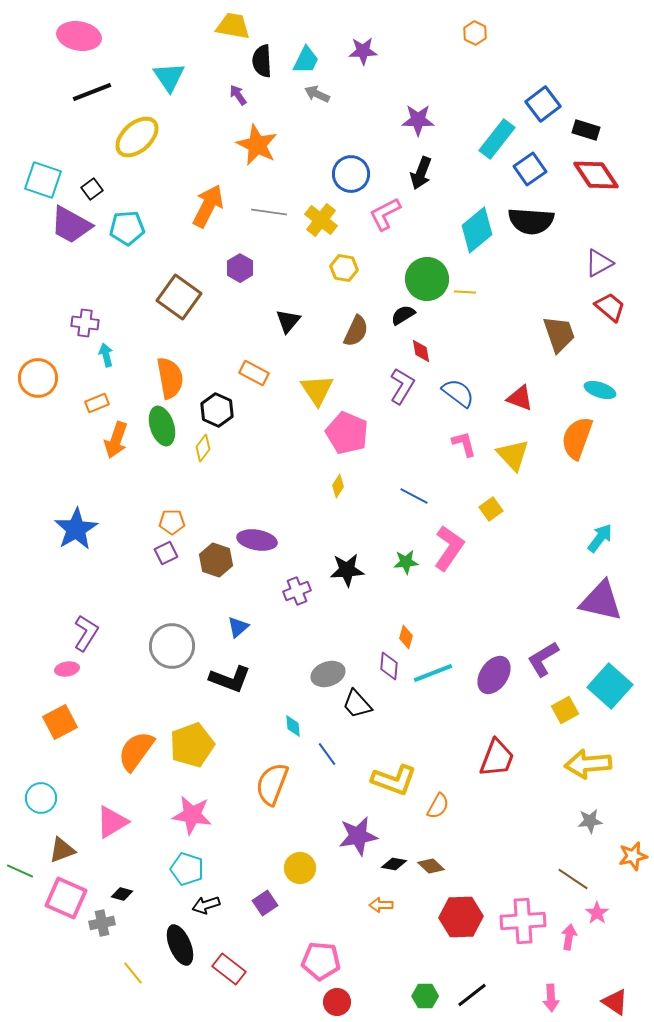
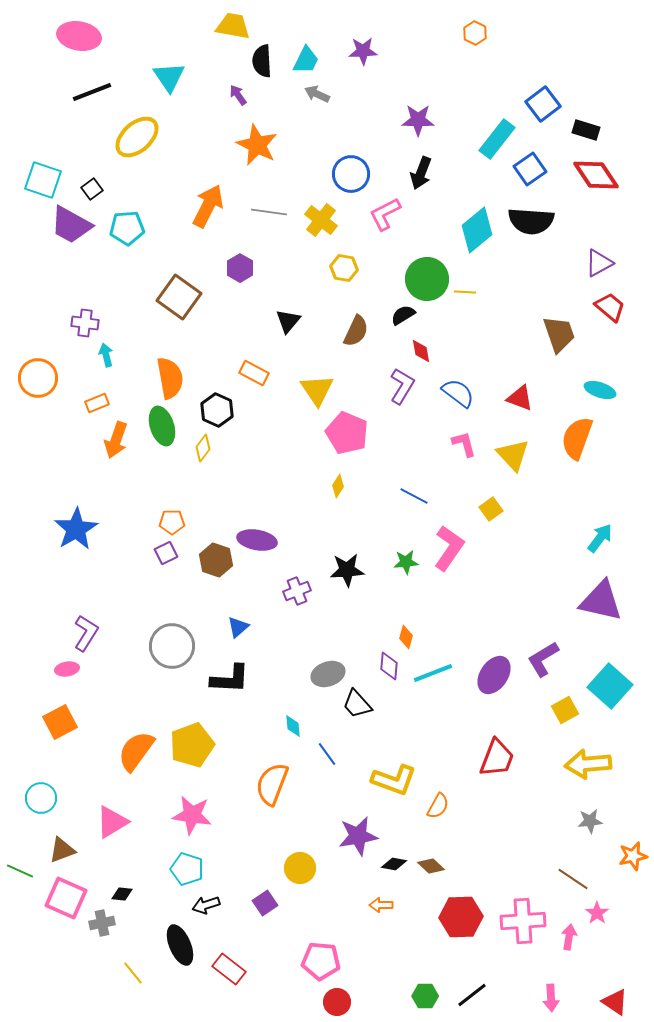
black L-shape at (230, 679): rotated 18 degrees counterclockwise
black diamond at (122, 894): rotated 10 degrees counterclockwise
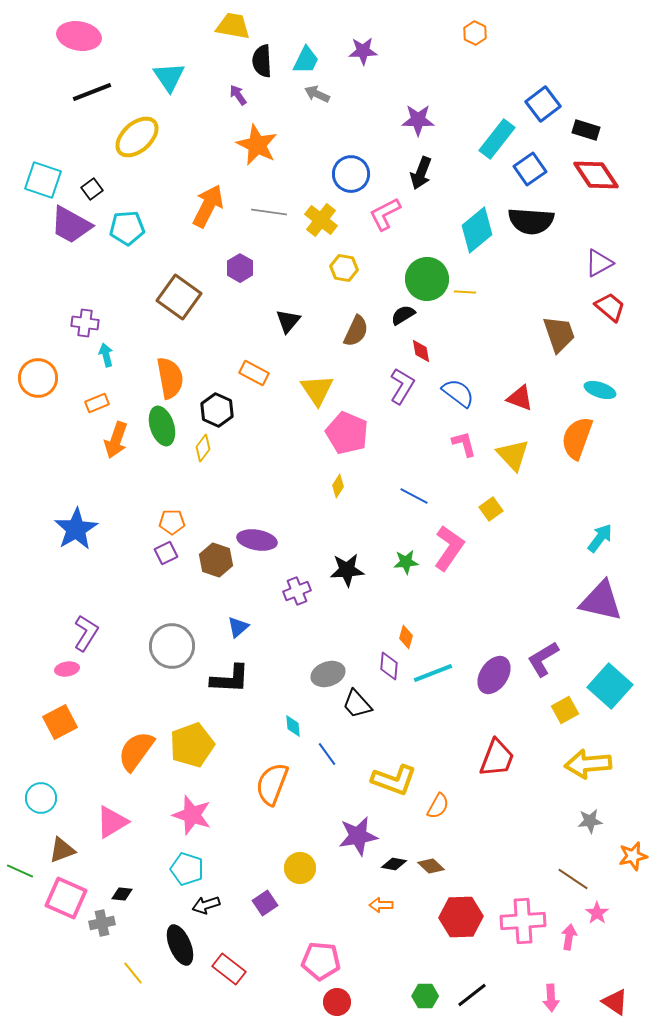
pink star at (192, 815): rotated 9 degrees clockwise
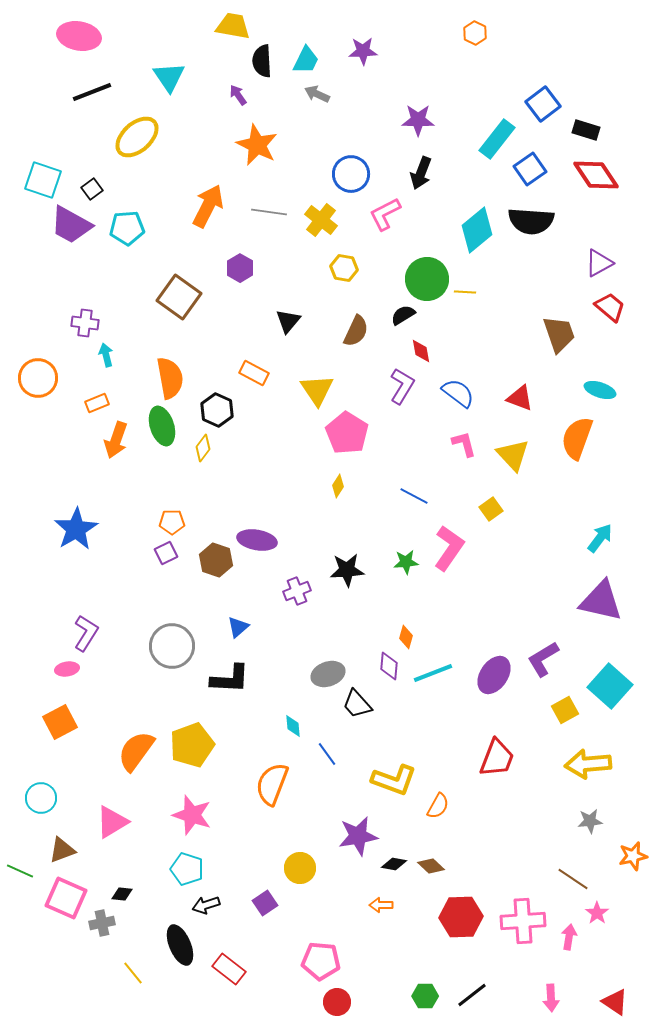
pink pentagon at (347, 433): rotated 9 degrees clockwise
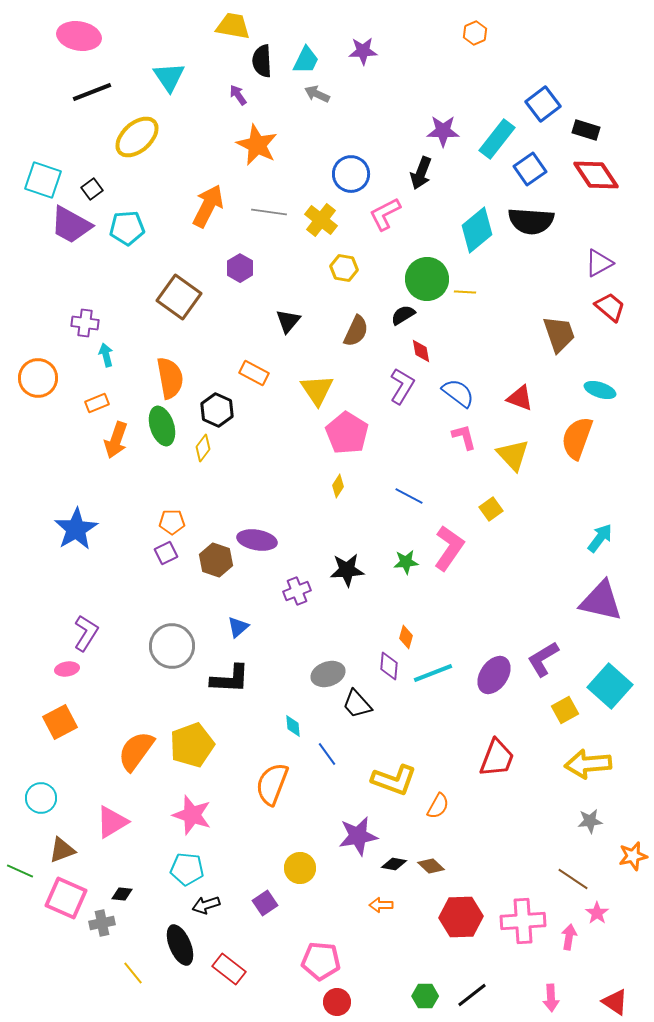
orange hexagon at (475, 33): rotated 10 degrees clockwise
purple star at (418, 120): moved 25 px right, 11 px down
pink L-shape at (464, 444): moved 7 px up
blue line at (414, 496): moved 5 px left
cyan pentagon at (187, 869): rotated 12 degrees counterclockwise
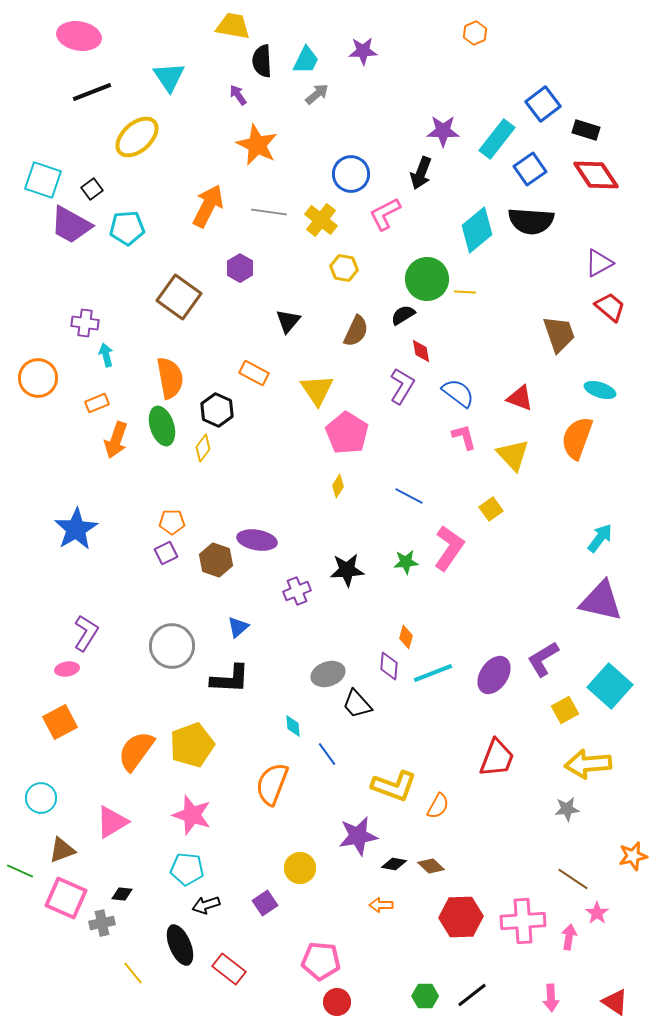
gray arrow at (317, 94): rotated 115 degrees clockwise
yellow L-shape at (394, 780): moved 6 px down
gray star at (590, 821): moved 23 px left, 12 px up
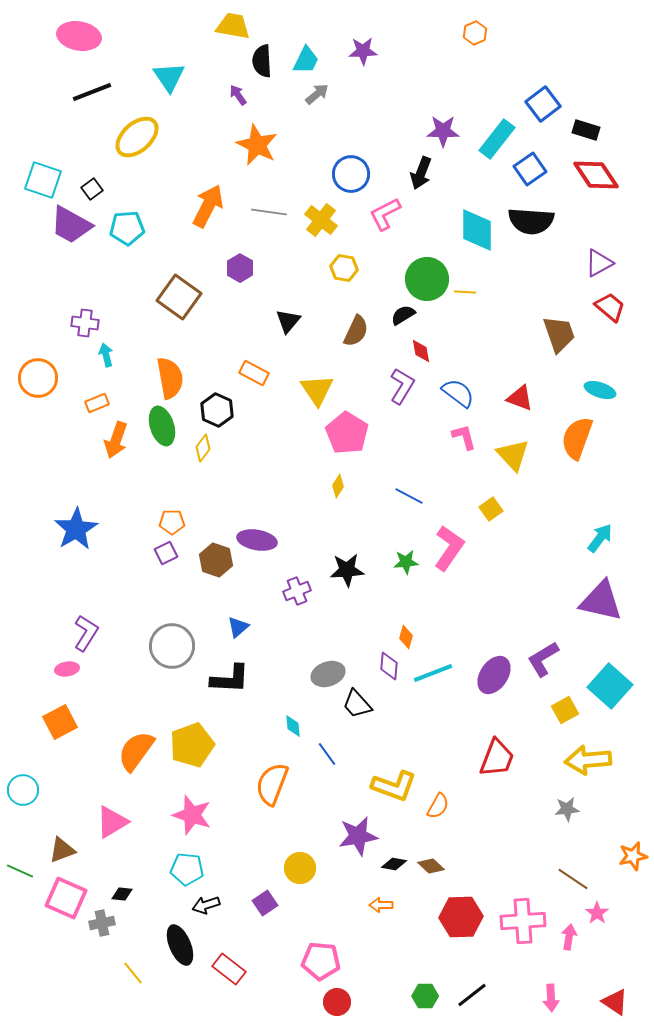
cyan diamond at (477, 230): rotated 51 degrees counterclockwise
yellow arrow at (588, 764): moved 4 px up
cyan circle at (41, 798): moved 18 px left, 8 px up
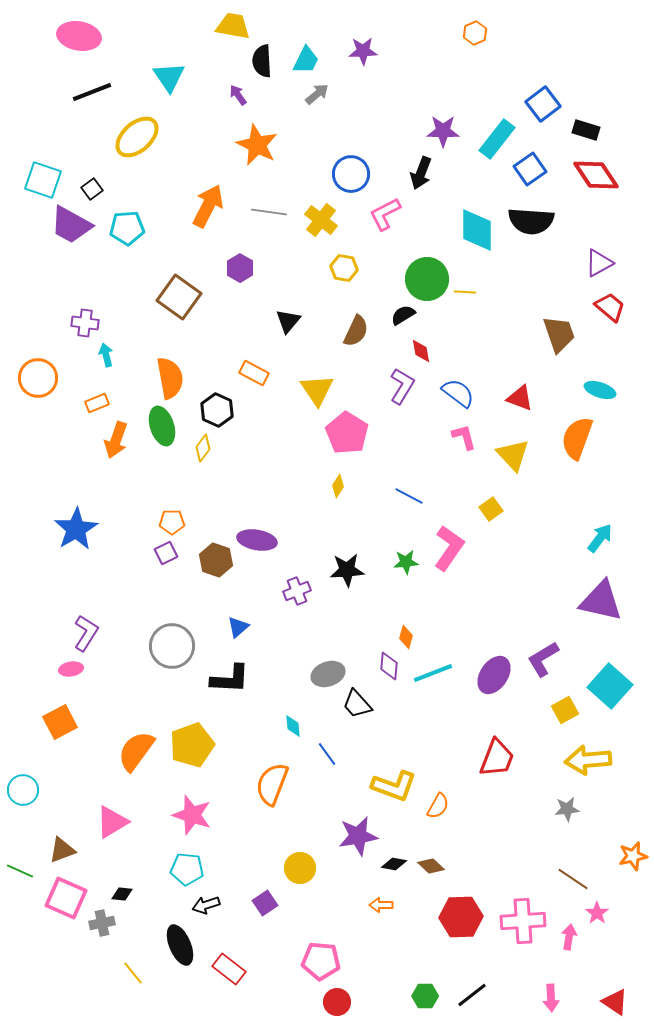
pink ellipse at (67, 669): moved 4 px right
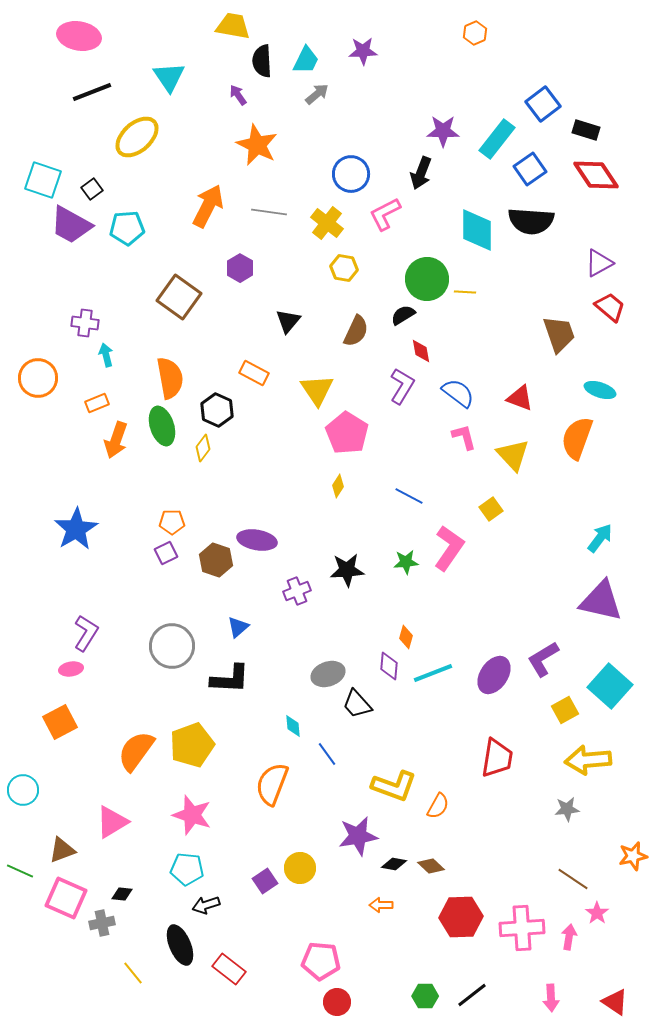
yellow cross at (321, 220): moved 6 px right, 3 px down
red trapezoid at (497, 758): rotated 12 degrees counterclockwise
purple square at (265, 903): moved 22 px up
pink cross at (523, 921): moved 1 px left, 7 px down
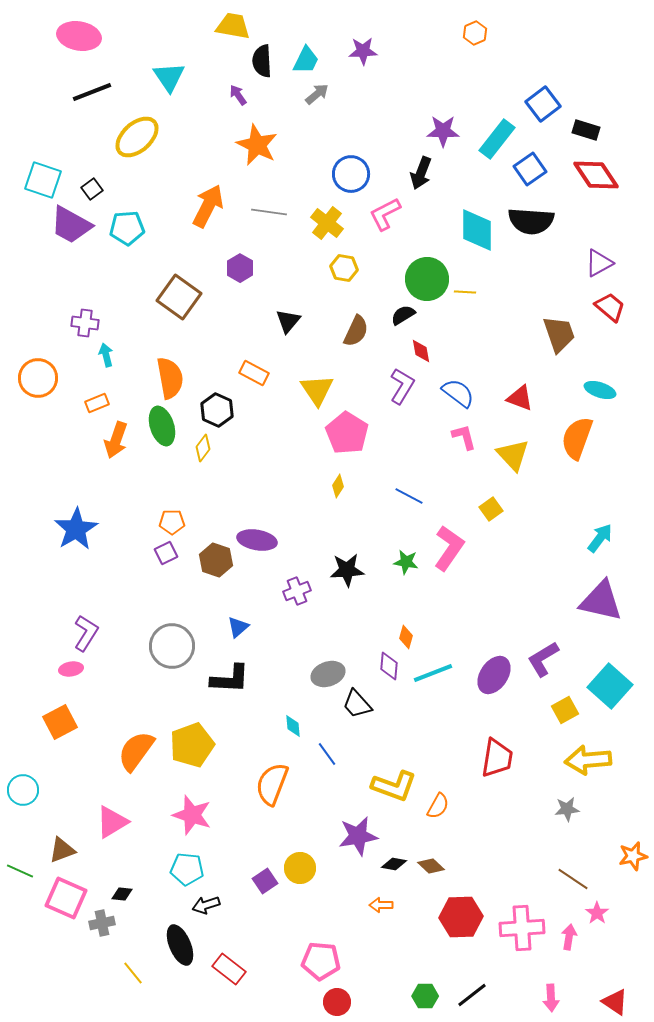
green star at (406, 562): rotated 15 degrees clockwise
